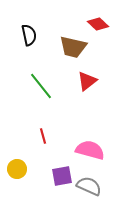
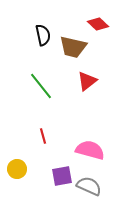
black semicircle: moved 14 px right
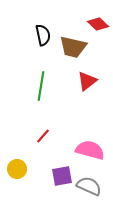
green line: rotated 48 degrees clockwise
red line: rotated 56 degrees clockwise
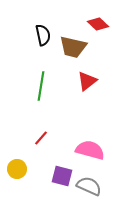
red line: moved 2 px left, 2 px down
purple square: rotated 25 degrees clockwise
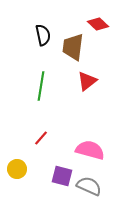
brown trapezoid: rotated 84 degrees clockwise
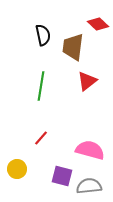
gray semicircle: rotated 30 degrees counterclockwise
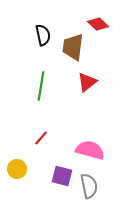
red triangle: moved 1 px down
gray semicircle: rotated 85 degrees clockwise
